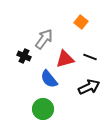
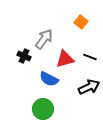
blue semicircle: rotated 24 degrees counterclockwise
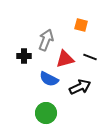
orange square: moved 3 px down; rotated 24 degrees counterclockwise
gray arrow: moved 2 px right, 1 px down; rotated 15 degrees counterclockwise
black cross: rotated 24 degrees counterclockwise
black arrow: moved 9 px left
green circle: moved 3 px right, 4 px down
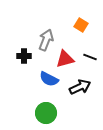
orange square: rotated 16 degrees clockwise
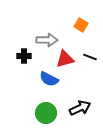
gray arrow: moved 1 px right; rotated 70 degrees clockwise
black arrow: moved 21 px down
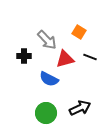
orange square: moved 2 px left, 7 px down
gray arrow: rotated 45 degrees clockwise
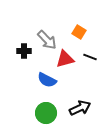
black cross: moved 5 px up
blue semicircle: moved 2 px left, 1 px down
